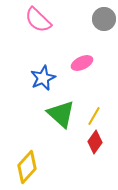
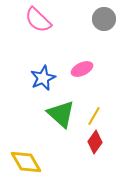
pink ellipse: moved 6 px down
yellow diamond: moved 1 px left, 5 px up; rotated 72 degrees counterclockwise
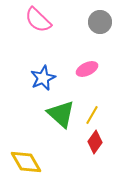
gray circle: moved 4 px left, 3 px down
pink ellipse: moved 5 px right
yellow line: moved 2 px left, 1 px up
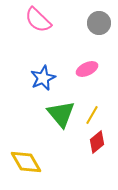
gray circle: moved 1 px left, 1 px down
green triangle: rotated 8 degrees clockwise
red diamond: moved 2 px right; rotated 15 degrees clockwise
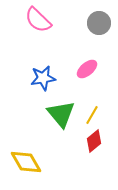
pink ellipse: rotated 15 degrees counterclockwise
blue star: rotated 15 degrees clockwise
red diamond: moved 3 px left, 1 px up
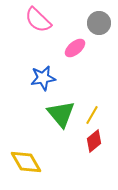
pink ellipse: moved 12 px left, 21 px up
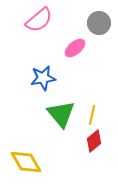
pink semicircle: moved 1 px right; rotated 84 degrees counterclockwise
yellow line: rotated 18 degrees counterclockwise
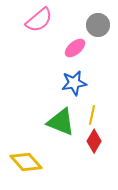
gray circle: moved 1 px left, 2 px down
blue star: moved 31 px right, 5 px down
green triangle: moved 8 px down; rotated 28 degrees counterclockwise
red diamond: rotated 20 degrees counterclockwise
yellow diamond: rotated 12 degrees counterclockwise
